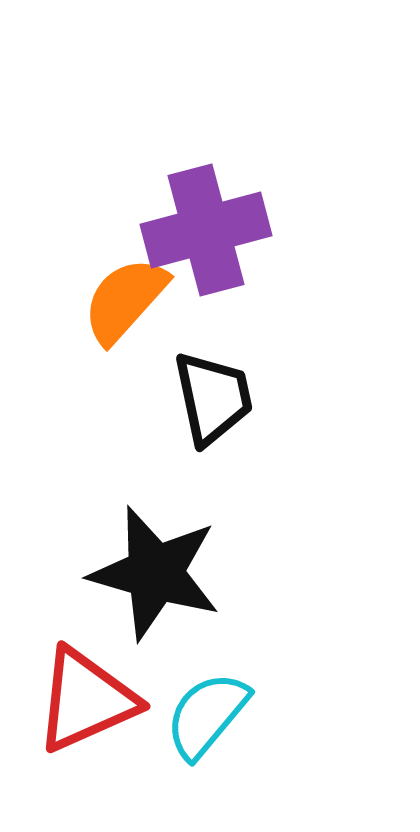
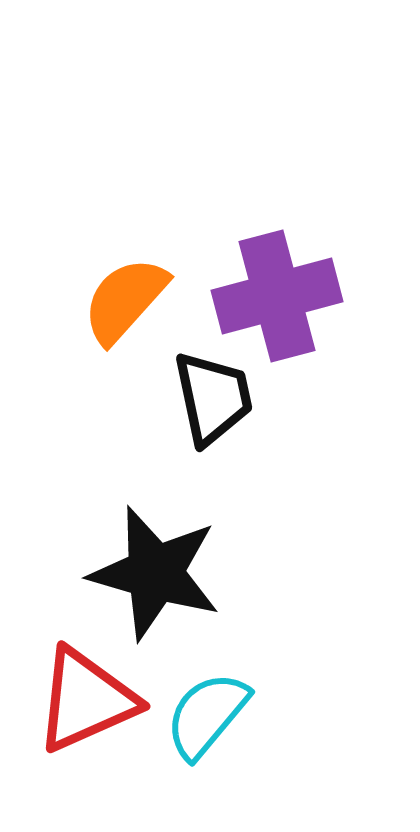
purple cross: moved 71 px right, 66 px down
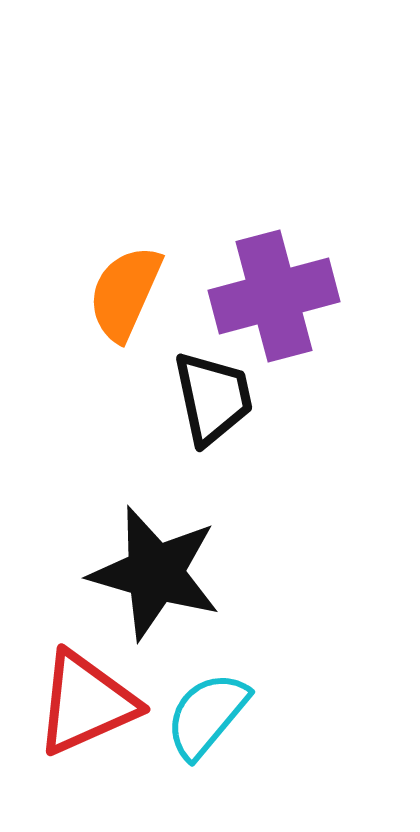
purple cross: moved 3 px left
orange semicircle: moved 7 px up; rotated 18 degrees counterclockwise
red triangle: moved 3 px down
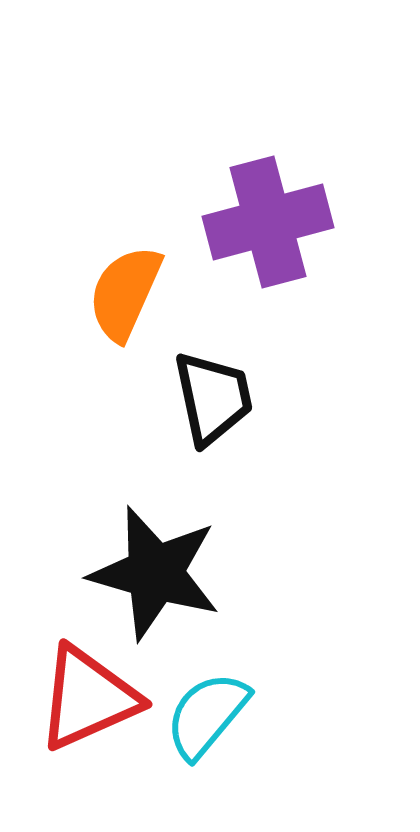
purple cross: moved 6 px left, 74 px up
red triangle: moved 2 px right, 5 px up
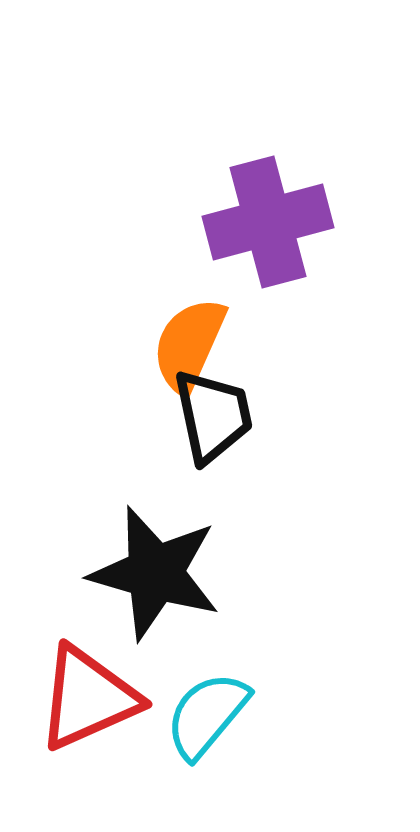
orange semicircle: moved 64 px right, 52 px down
black trapezoid: moved 18 px down
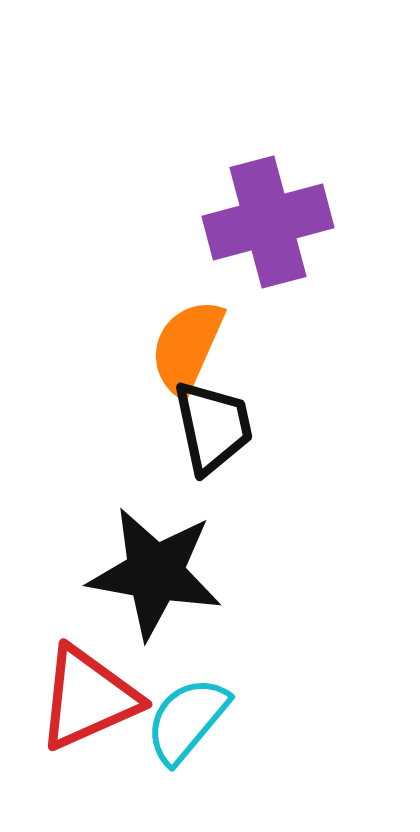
orange semicircle: moved 2 px left, 2 px down
black trapezoid: moved 11 px down
black star: rotated 6 degrees counterclockwise
cyan semicircle: moved 20 px left, 5 px down
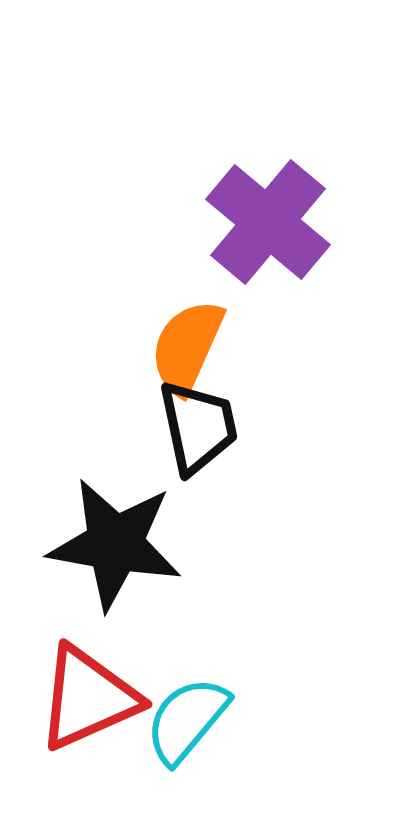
purple cross: rotated 35 degrees counterclockwise
black trapezoid: moved 15 px left
black star: moved 40 px left, 29 px up
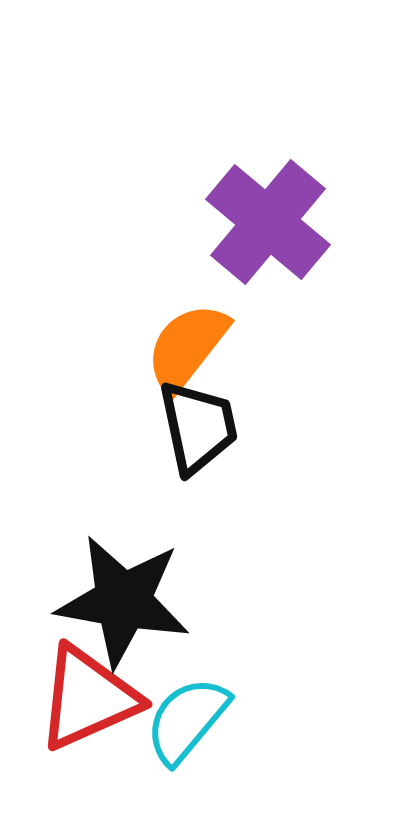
orange semicircle: rotated 14 degrees clockwise
black star: moved 8 px right, 57 px down
